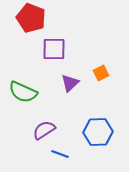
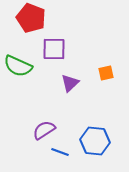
orange square: moved 5 px right; rotated 14 degrees clockwise
green semicircle: moved 5 px left, 26 px up
blue hexagon: moved 3 px left, 9 px down; rotated 8 degrees clockwise
blue line: moved 2 px up
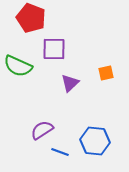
purple semicircle: moved 2 px left
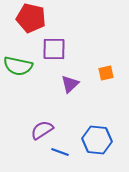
red pentagon: rotated 8 degrees counterclockwise
green semicircle: rotated 12 degrees counterclockwise
purple triangle: moved 1 px down
blue hexagon: moved 2 px right, 1 px up
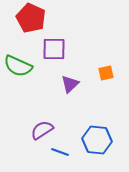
red pentagon: rotated 12 degrees clockwise
green semicircle: rotated 12 degrees clockwise
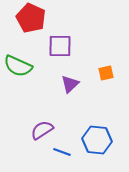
purple square: moved 6 px right, 3 px up
blue line: moved 2 px right
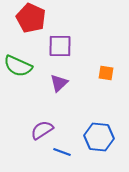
orange square: rotated 21 degrees clockwise
purple triangle: moved 11 px left, 1 px up
blue hexagon: moved 2 px right, 3 px up
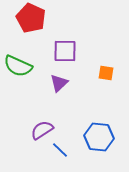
purple square: moved 5 px right, 5 px down
blue line: moved 2 px left, 2 px up; rotated 24 degrees clockwise
